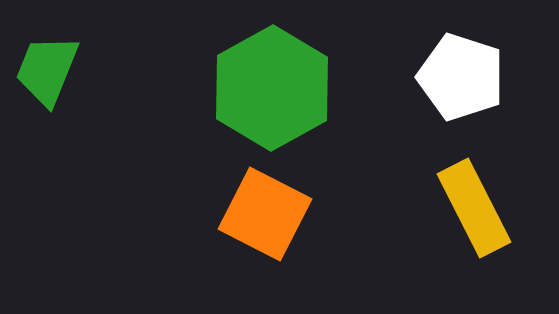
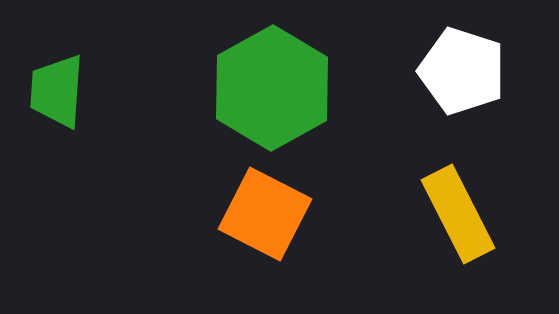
green trapezoid: moved 10 px right, 21 px down; rotated 18 degrees counterclockwise
white pentagon: moved 1 px right, 6 px up
yellow rectangle: moved 16 px left, 6 px down
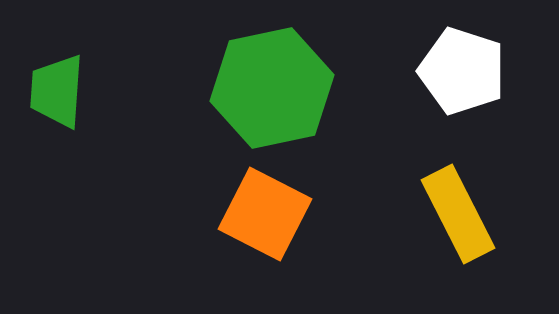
green hexagon: rotated 17 degrees clockwise
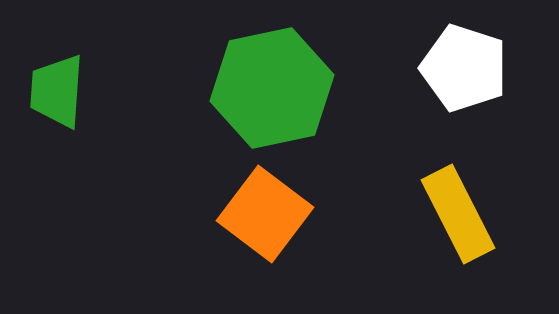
white pentagon: moved 2 px right, 3 px up
orange square: rotated 10 degrees clockwise
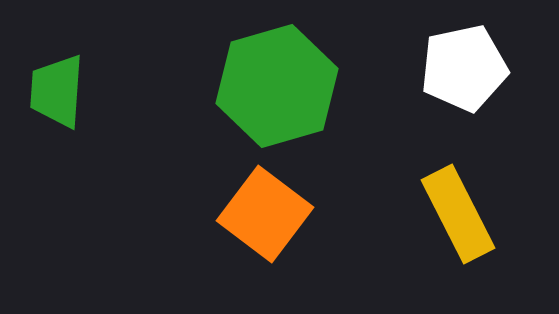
white pentagon: rotated 30 degrees counterclockwise
green hexagon: moved 5 px right, 2 px up; rotated 4 degrees counterclockwise
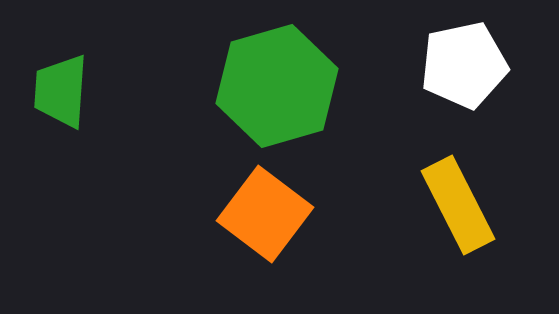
white pentagon: moved 3 px up
green trapezoid: moved 4 px right
yellow rectangle: moved 9 px up
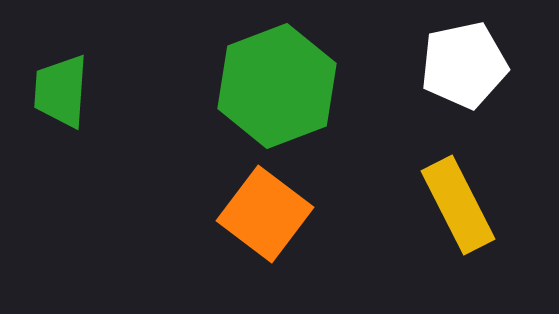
green hexagon: rotated 5 degrees counterclockwise
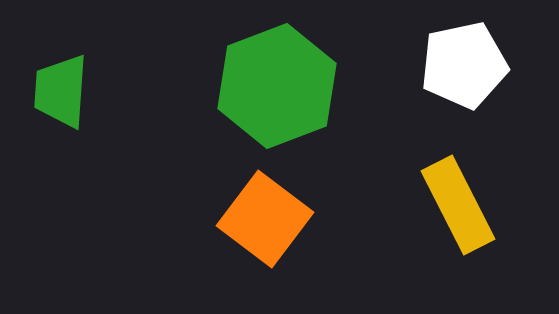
orange square: moved 5 px down
